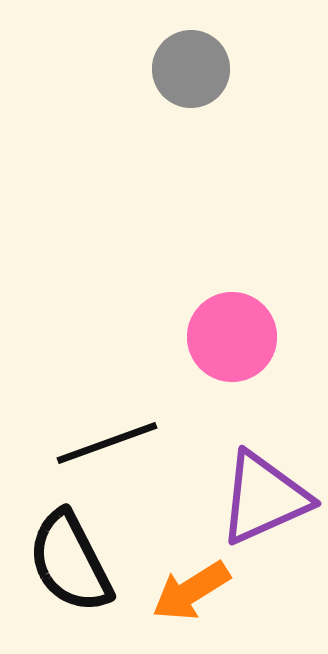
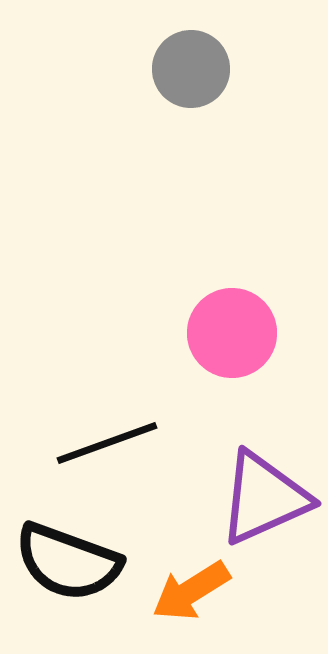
pink circle: moved 4 px up
black semicircle: moved 2 px left; rotated 43 degrees counterclockwise
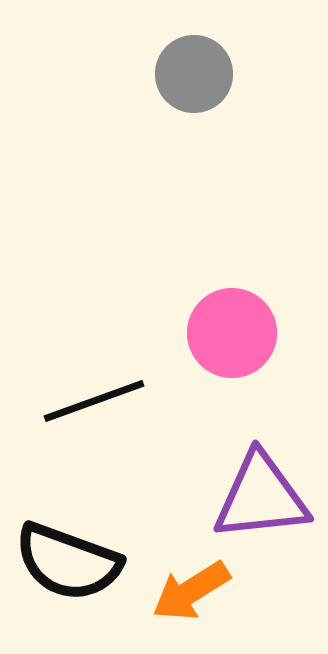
gray circle: moved 3 px right, 5 px down
black line: moved 13 px left, 42 px up
purple triangle: moved 3 px left, 1 px up; rotated 18 degrees clockwise
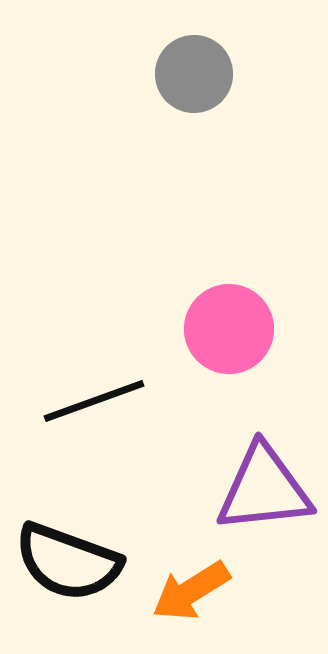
pink circle: moved 3 px left, 4 px up
purple triangle: moved 3 px right, 8 px up
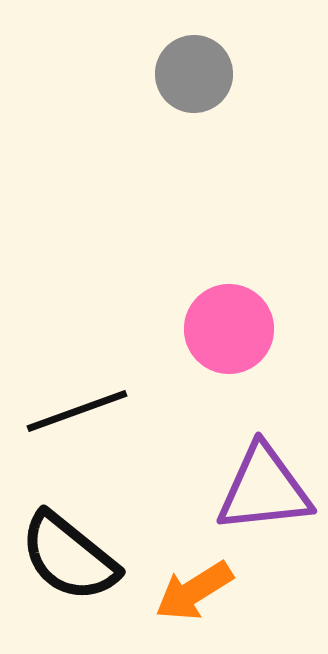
black line: moved 17 px left, 10 px down
black semicircle: moved 1 px right, 5 px up; rotated 19 degrees clockwise
orange arrow: moved 3 px right
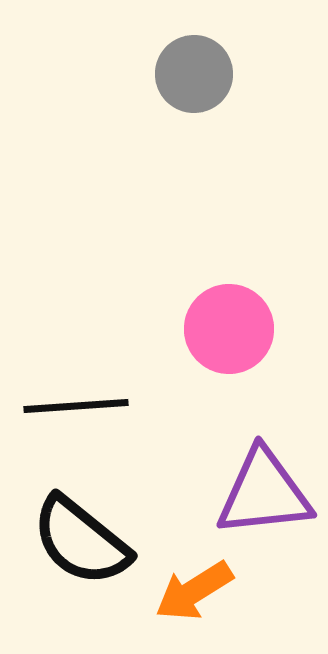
black line: moved 1 px left, 5 px up; rotated 16 degrees clockwise
purple triangle: moved 4 px down
black semicircle: moved 12 px right, 16 px up
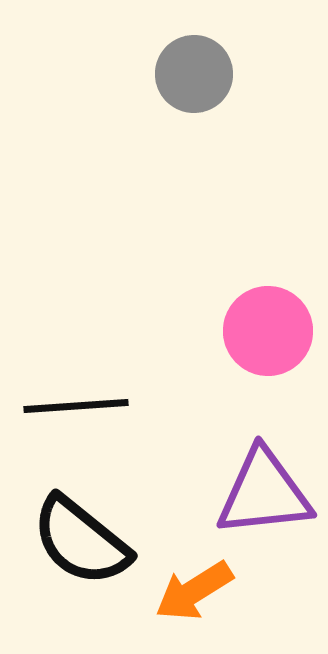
pink circle: moved 39 px right, 2 px down
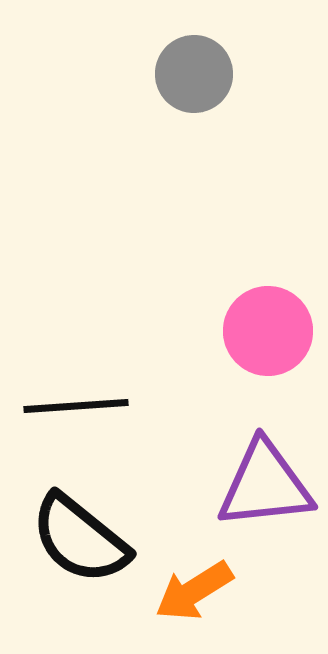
purple triangle: moved 1 px right, 8 px up
black semicircle: moved 1 px left, 2 px up
